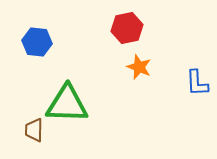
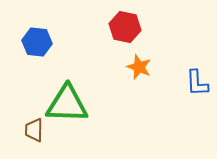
red hexagon: moved 2 px left, 1 px up; rotated 24 degrees clockwise
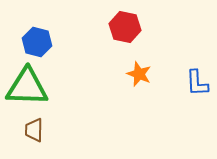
blue hexagon: rotated 8 degrees clockwise
orange star: moved 7 px down
green triangle: moved 40 px left, 17 px up
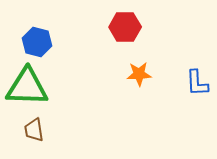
red hexagon: rotated 12 degrees counterclockwise
orange star: rotated 25 degrees counterclockwise
brown trapezoid: rotated 10 degrees counterclockwise
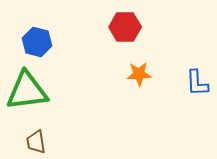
green triangle: moved 4 px down; rotated 9 degrees counterclockwise
brown trapezoid: moved 2 px right, 12 px down
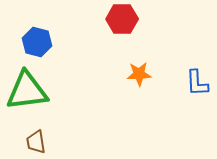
red hexagon: moved 3 px left, 8 px up
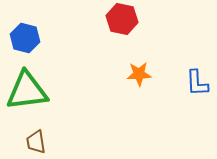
red hexagon: rotated 12 degrees clockwise
blue hexagon: moved 12 px left, 4 px up
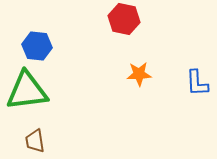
red hexagon: moved 2 px right
blue hexagon: moved 12 px right, 8 px down; rotated 8 degrees counterclockwise
brown trapezoid: moved 1 px left, 1 px up
